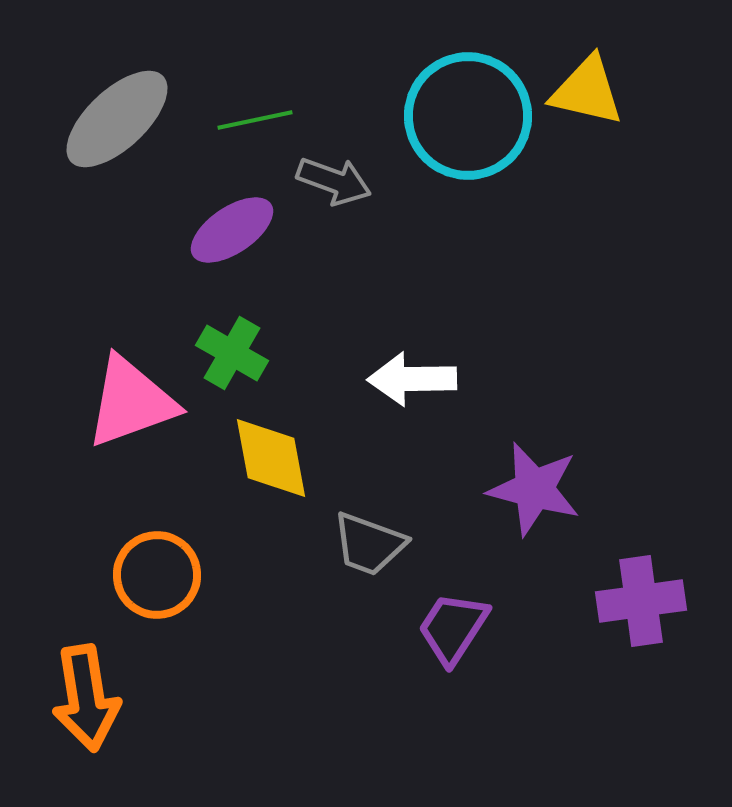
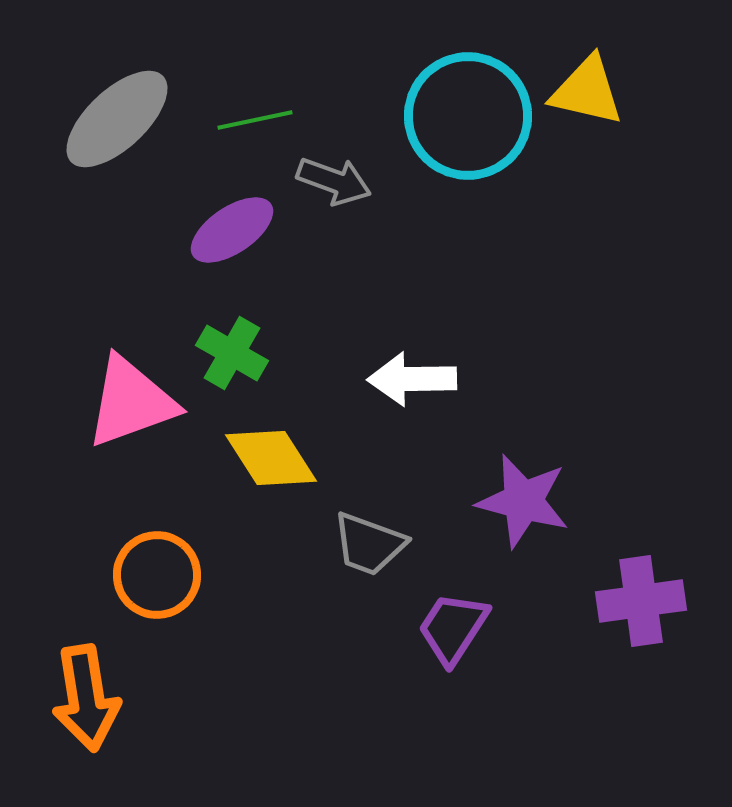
yellow diamond: rotated 22 degrees counterclockwise
purple star: moved 11 px left, 12 px down
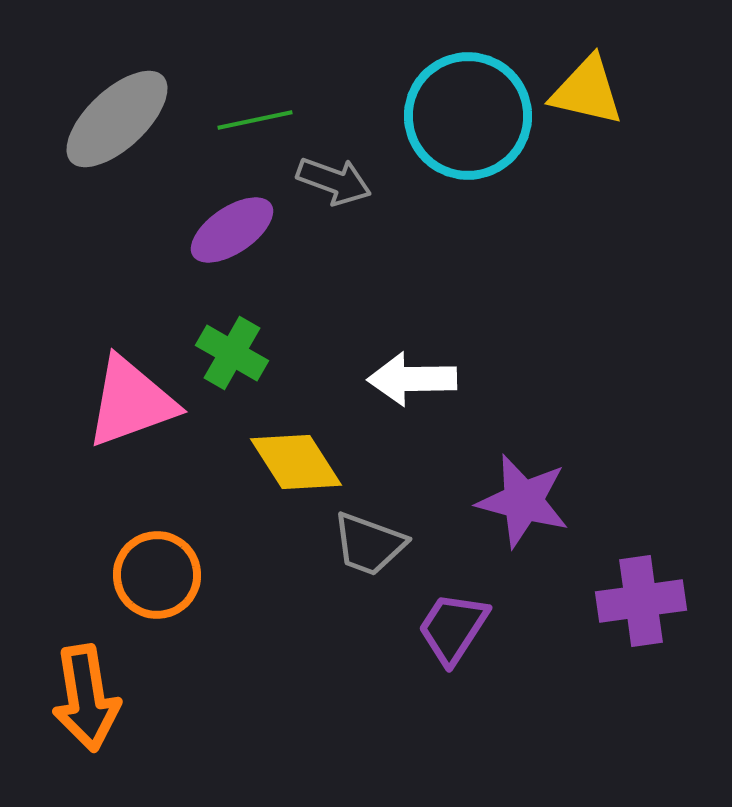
yellow diamond: moved 25 px right, 4 px down
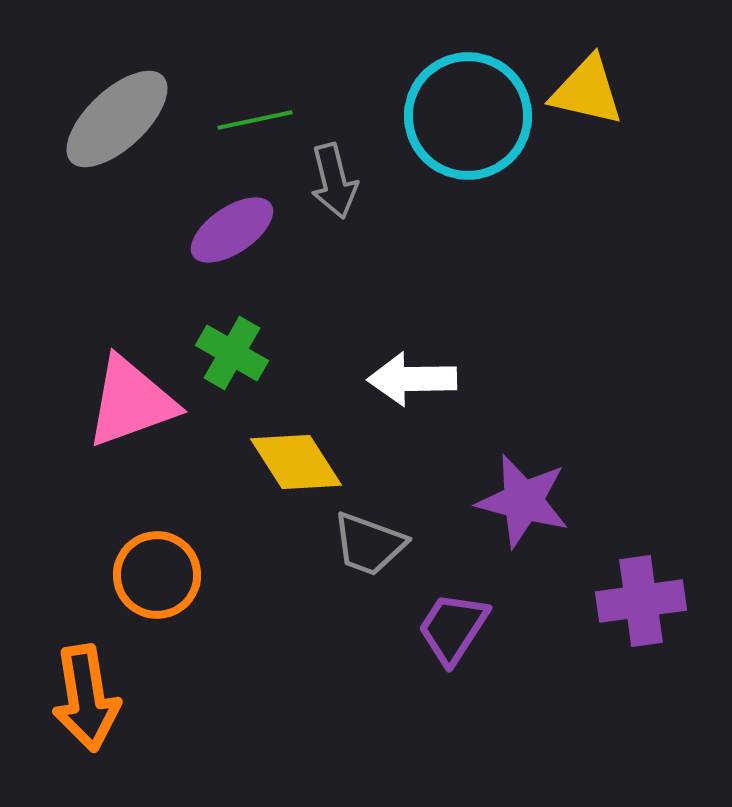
gray arrow: rotated 56 degrees clockwise
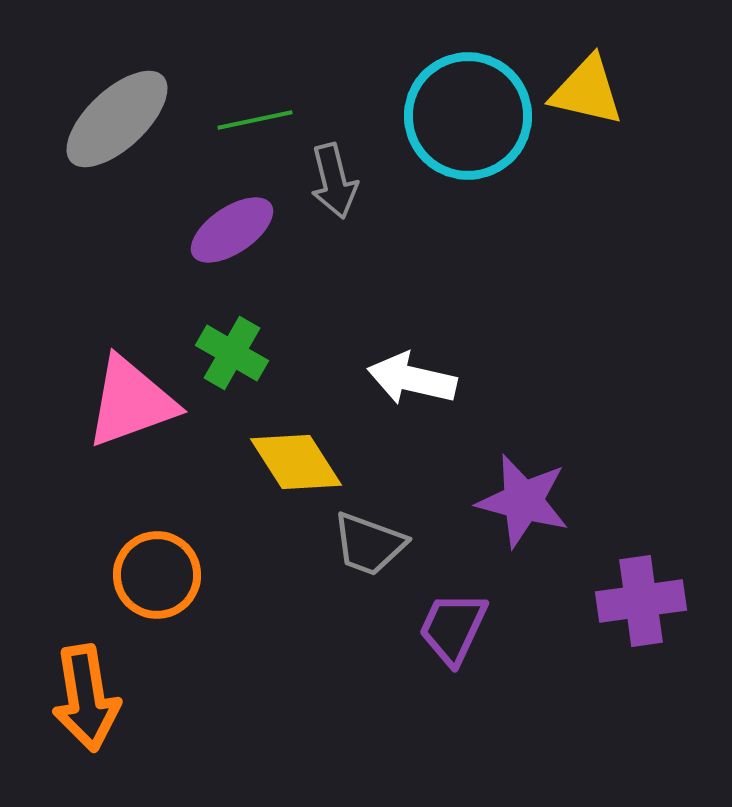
white arrow: rotated 14 degrees clockwise
purple trapezoid: rotated 8 degrees counterclockwise
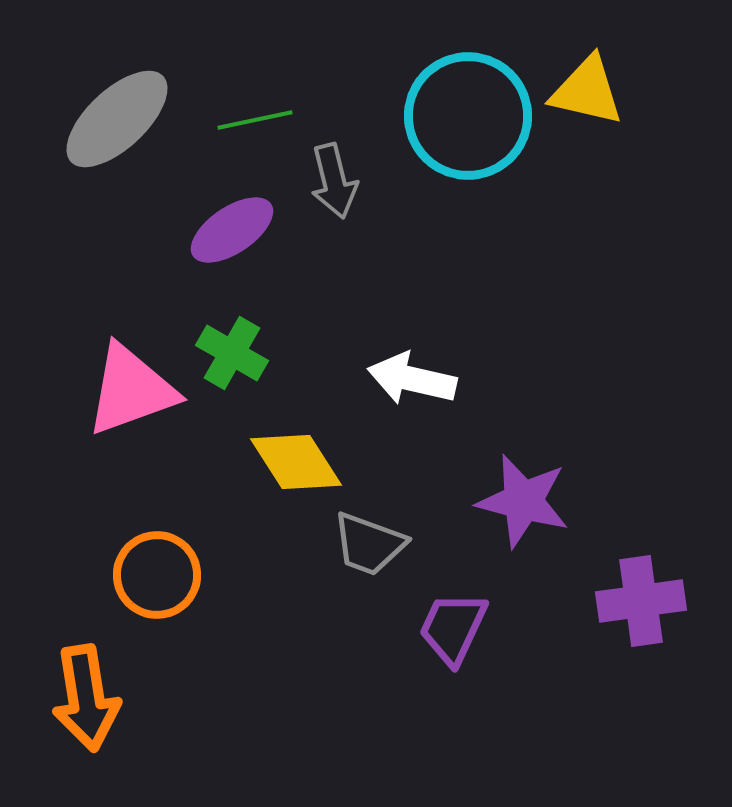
pink triangle: moved 12 px up
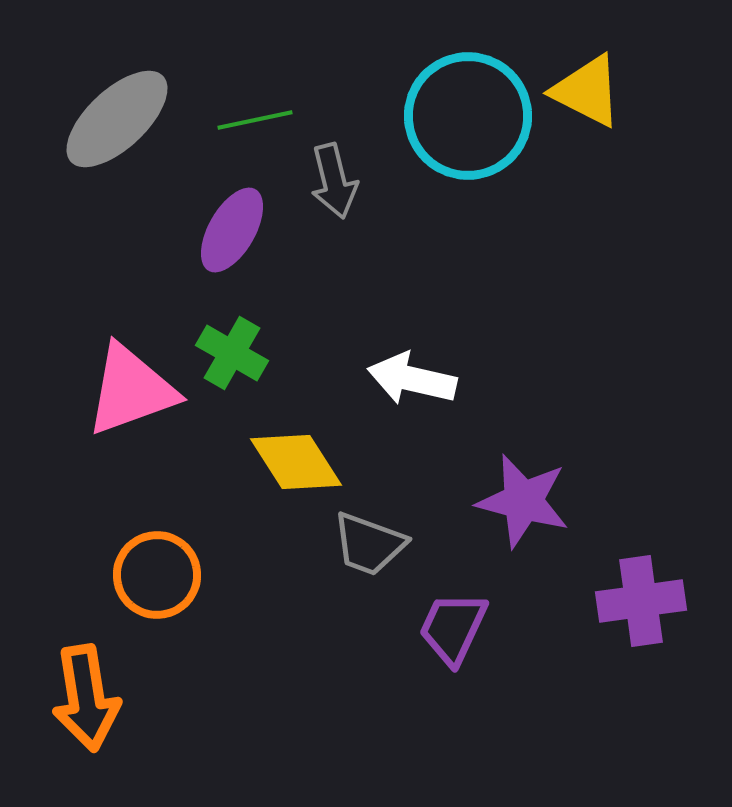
yellow triangle: rotated 14 degrees clockwise
purple ellipse: rotated 26 degrees counterclockwise
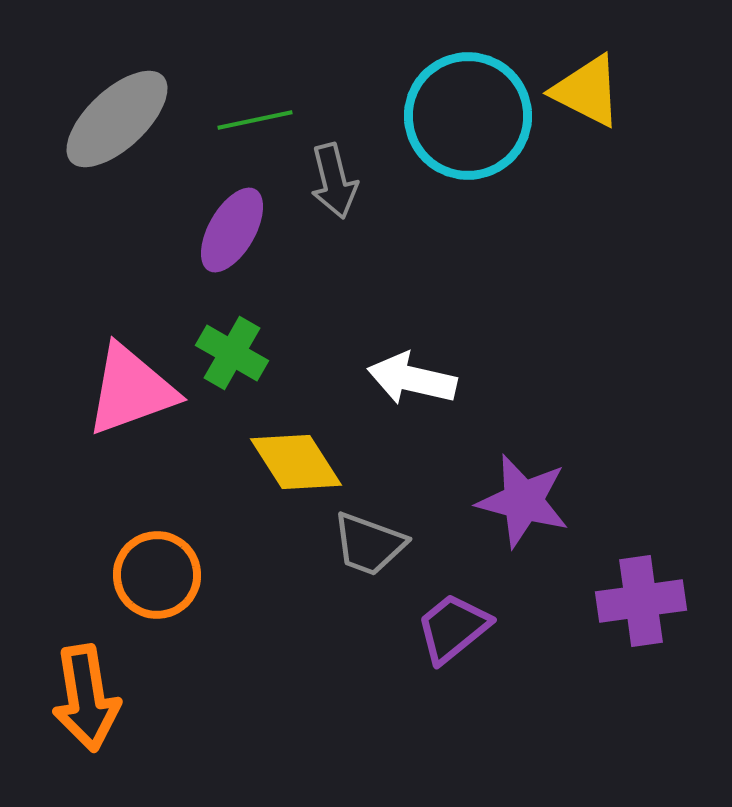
purple trapezoid: rotated 26 degrees clockwise
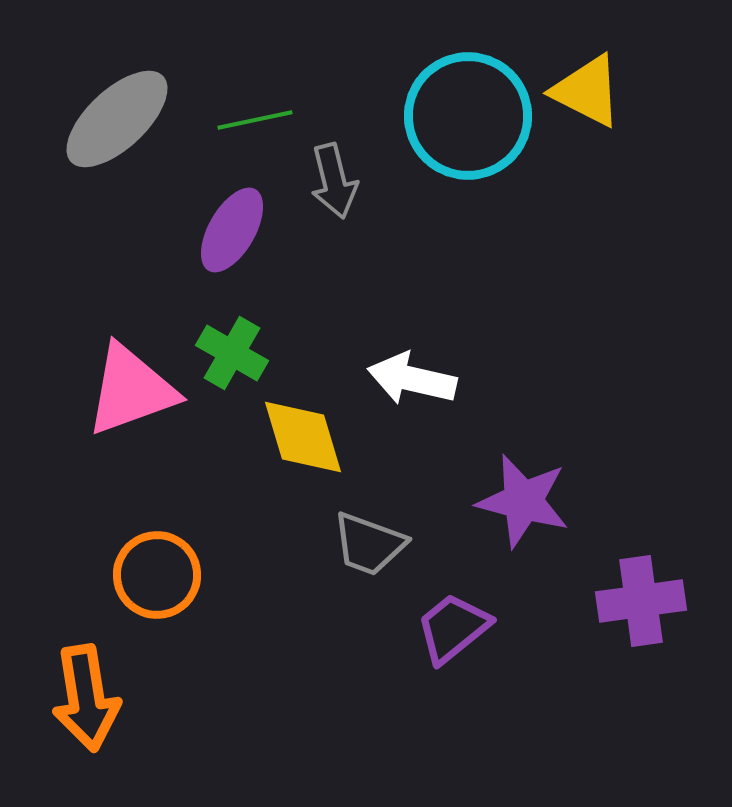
yellow diamond: moved 7 px right, 25 px up; rotated 16 degrees clockwise
